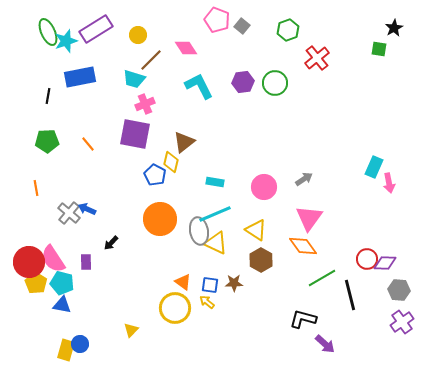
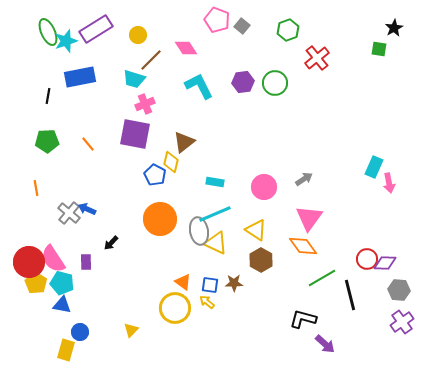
blue circle at (80, 344): moved 12 px up
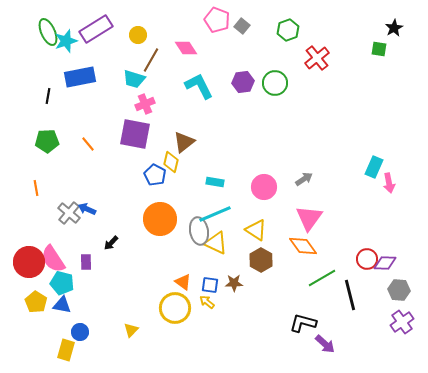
brown line at (151, 60): rotated 15 degrees counterclockwise
yellow pentagon at (36, 283): moved 19 px down
black L-shape at (303, 319): moved 4 px down
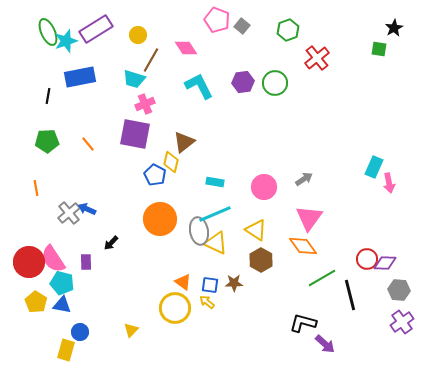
gray cross at (69, 213): rotated 10 degrees clockwise
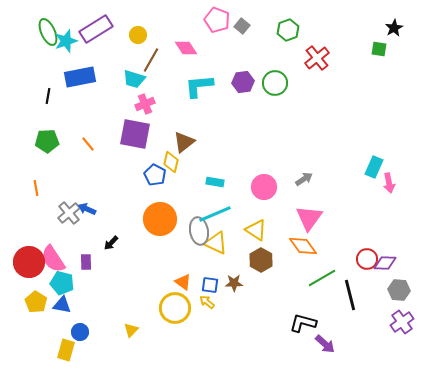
cyan L-shape at (199, 86): rotated 68 degrees counterclockwise
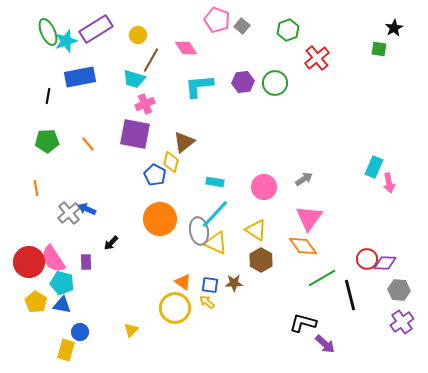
cyan line at (215, 214): rotated 24 degrees counterclockwise
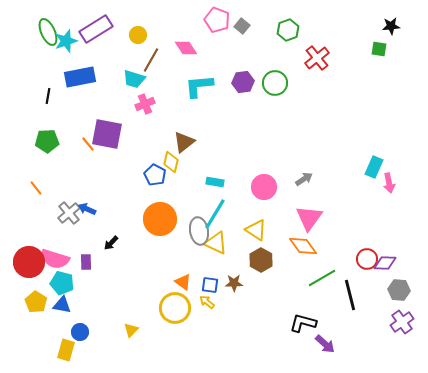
black star at (394, 28): moved 3 px left, 2 px up; rotated 24 degrees clockwise
purple square at (135, 134): moved 28 px left
orange line at (36, 188): rotated 28 degrees counterclockwise
cyan line at (215, 214): rotated 12 degrees counterclockwise
pink semicircle at (53, 259): moved 2 px right; rotated 40 degrees counterclockwise
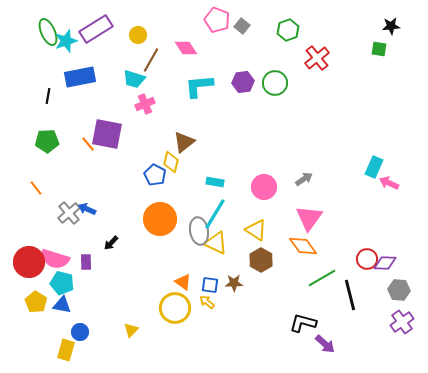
pink arrow at (389, 183): rotated 126 degrees clockwise
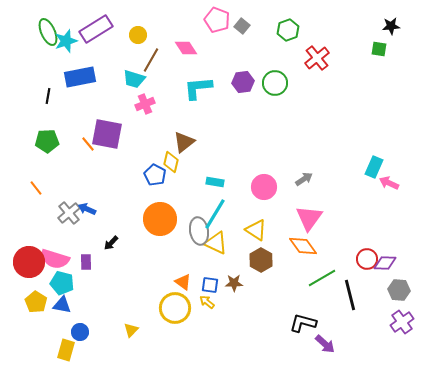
cyan L-shape at (199, 86): moved 1 px left, 2 px down
